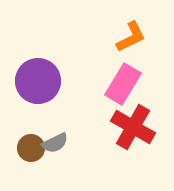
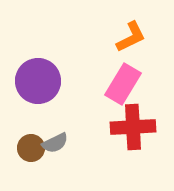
red cross: rotated 33 degrees counterclockwise
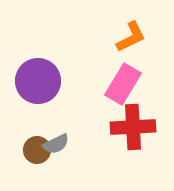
gray semicircle: moved 1 px right, 1 px down
brown circle: moved 6 px right, 2 px down
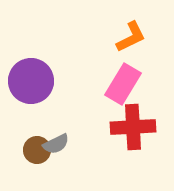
purple circle: moved 7 px left
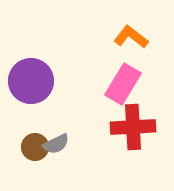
orange L-shape: rotated 116 degrees counterclockwise
brown circle: moved 2 px left, 3 px up
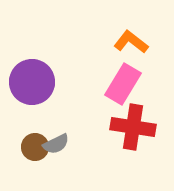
orange L-shape: moved 5 px down
purple circle: moved 1 px right, 1 px down
red cross: rotated 12 degrees clockwise
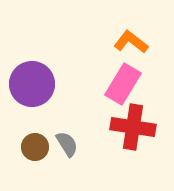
purple circle: moved 2 px down
gray semicircle: moved 11 px right; rotated 96 degrees counterclockwise
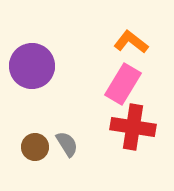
purple circle: moved 18 px up
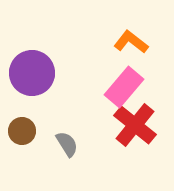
purple circle: moved 7 px down
pink rectangle: moved 1 px right, 3 px down; rotated 9 degrees clockwise
red cross: moved 2 px right, 2 px up; rotated 30 degrees clockwise
brown circle: moved 13 px left, 16 px up
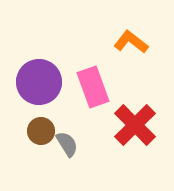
purple circle: moved 7 px right, 9 px down
pink rectangle: moved 31 px left; rotated 60 degrees counterclockwise
red cross: rotated 6 degrees clockwise
brown circle: moved 19 px right
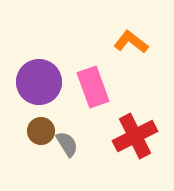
red cross: moved 11 px down; rotated 18 degrees clockwise
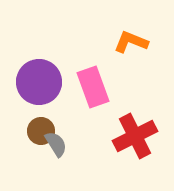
orange L-shape: rotated 16 degrees counterclockwise
gray semicircle: moved 11 px left
